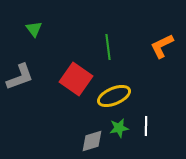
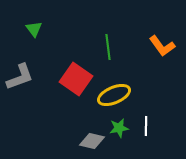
orange L-shape: rotated 100 degrees counterclockwise
yellow ellipse: moved 1 px up
gray diamond: rotated 30 degrees clockwise
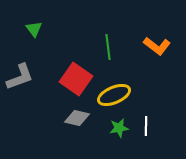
orange L-shape: moved 5 px left; rotated 16 degrees counterclockwise
gray diamond: moved 15 px left, 23 px up
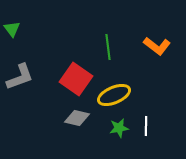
green triangle: moved 22 px left
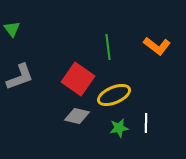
red square: moved 2 px right
gray diamond: moved 2 px up
white line: moved 3 px up
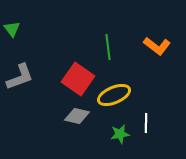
green star: moved 1 px right, 6 px down
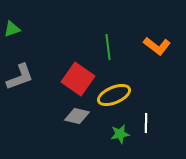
green triangle: rotated 48 degrees clockwise
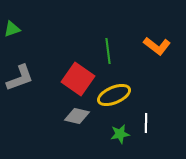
green line: moved 4 px down
gray L-shape: moved 1 px down
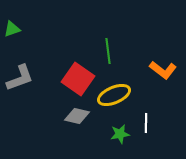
orange L-shape: moved 6 px right, 24 px down
